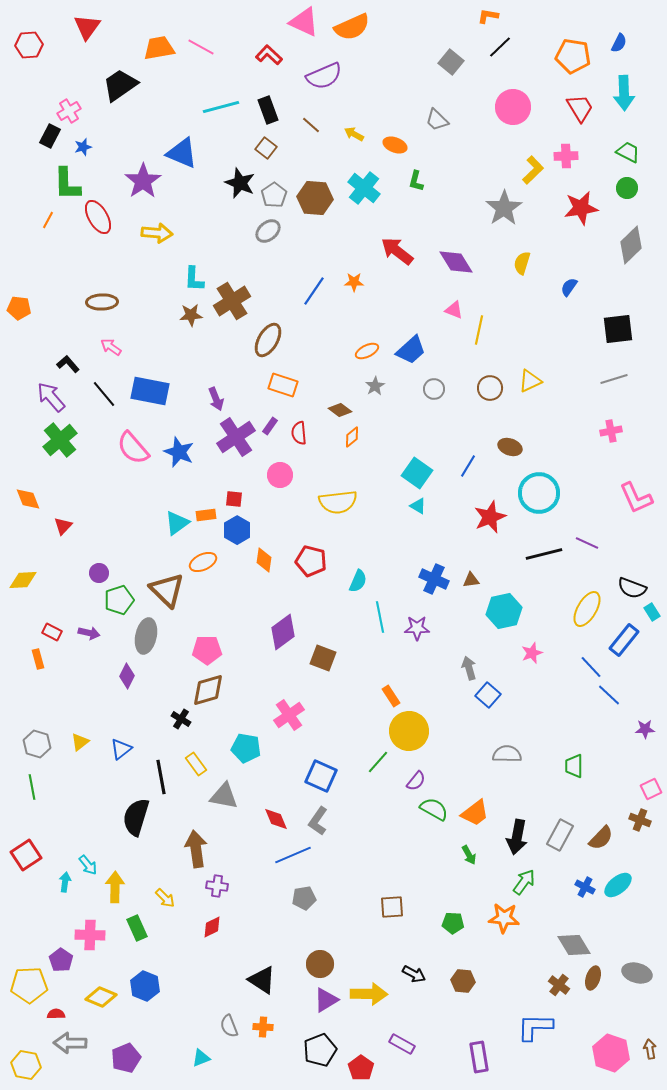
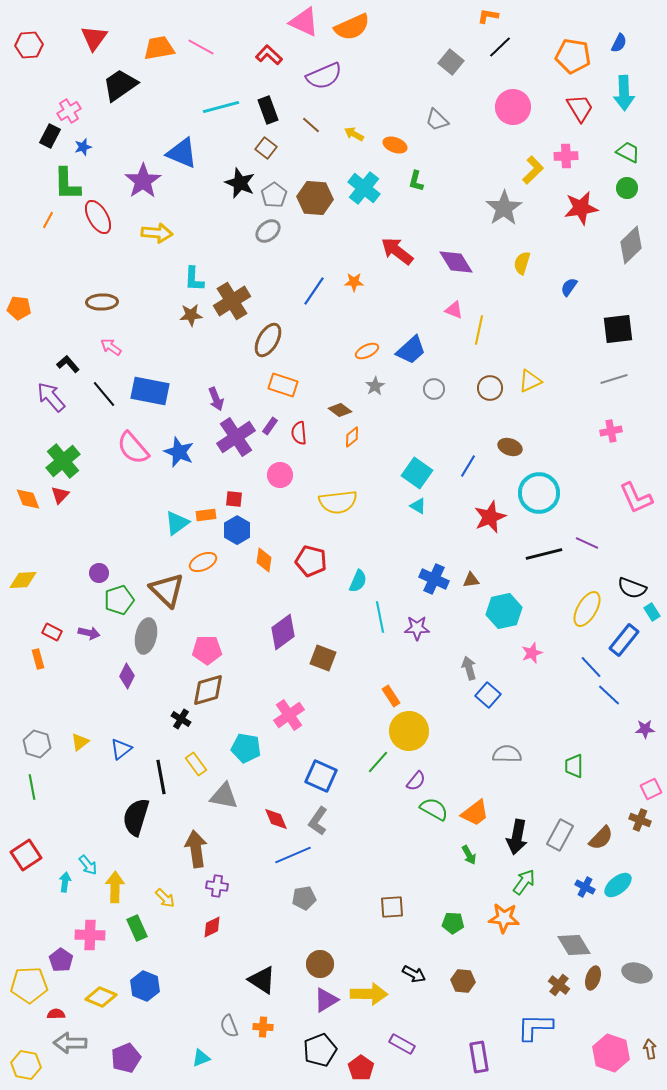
red triangle at (87, 27): moved 7 px right, 11 px down
green cross at (60, 440): moved 3 px right, 21 px down
red triangle at (63, 526): moved 3 px left, 31 px up
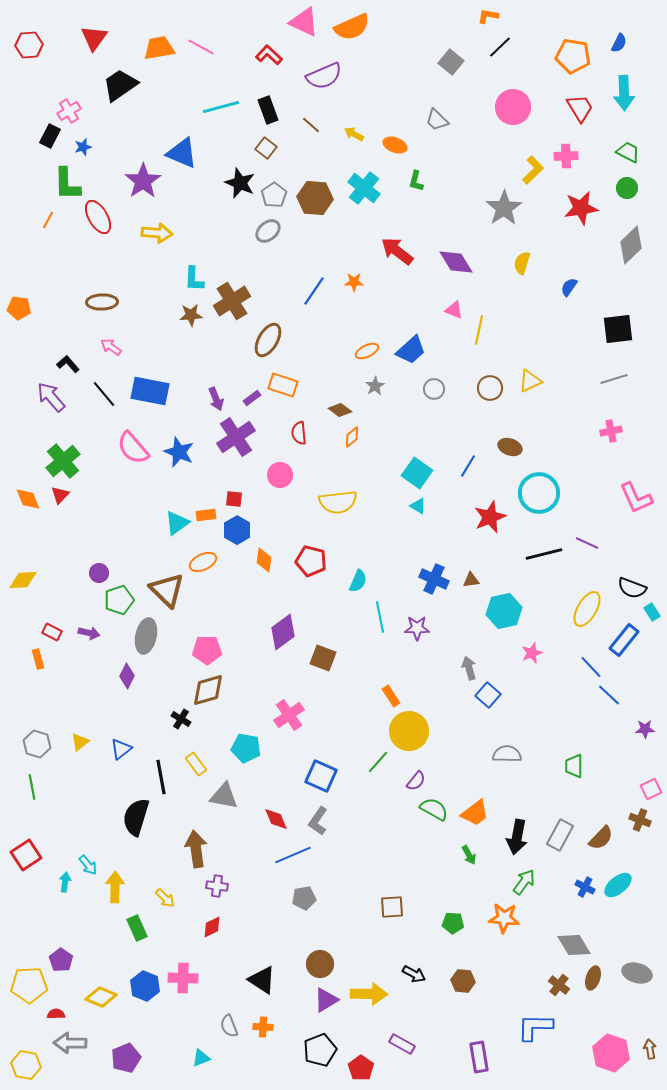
purple rectangle at (270, 426): moved 18 px left, 28 px up; rotated 18 degrees clockwise
pink cross at (90, 935): moved 93 px right, 43 px down
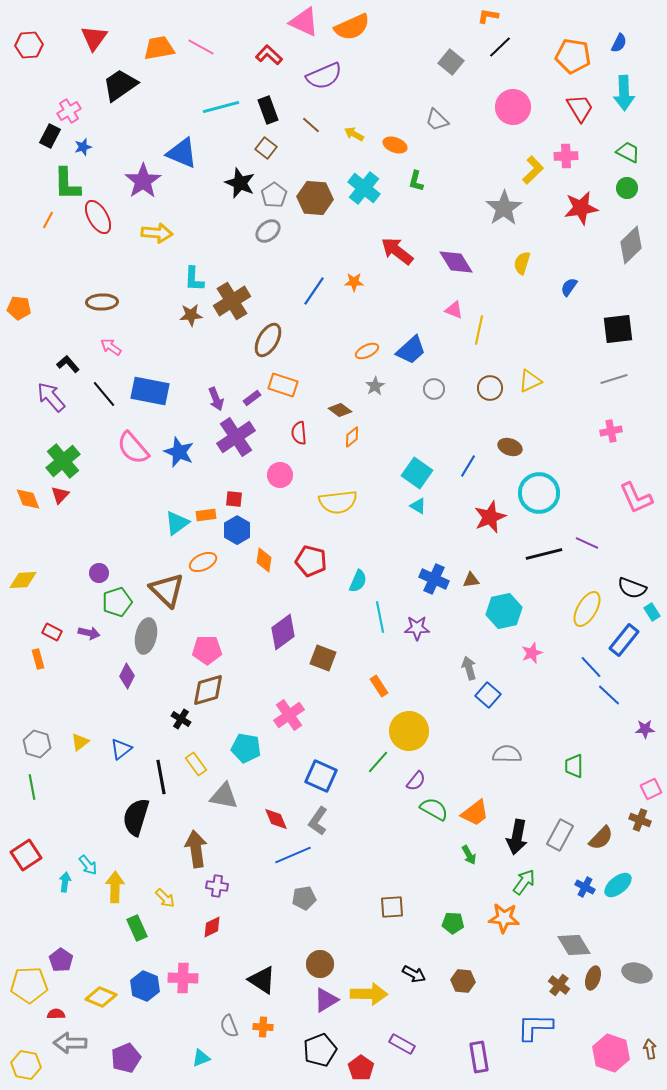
green pentagon at (119, 600): moved 2 px left, 2 px down
orange rectangle at (391, 696): moved 12 px left, 10 px up
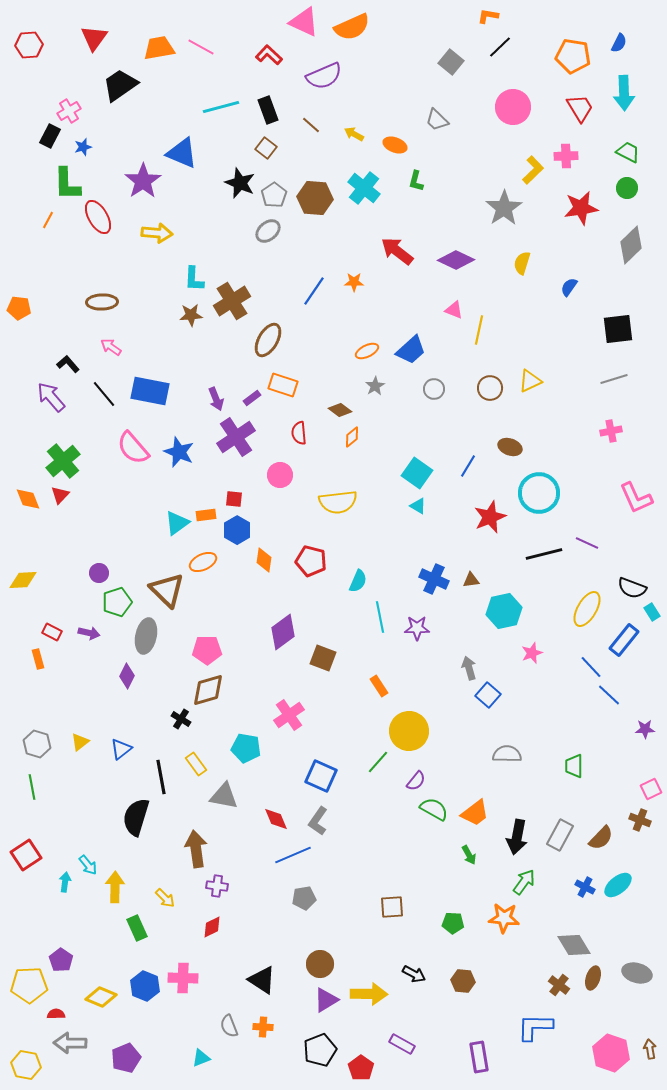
purple diamond at (456, 262): moved 2 px up; rotated 33 degrees counterclockwise
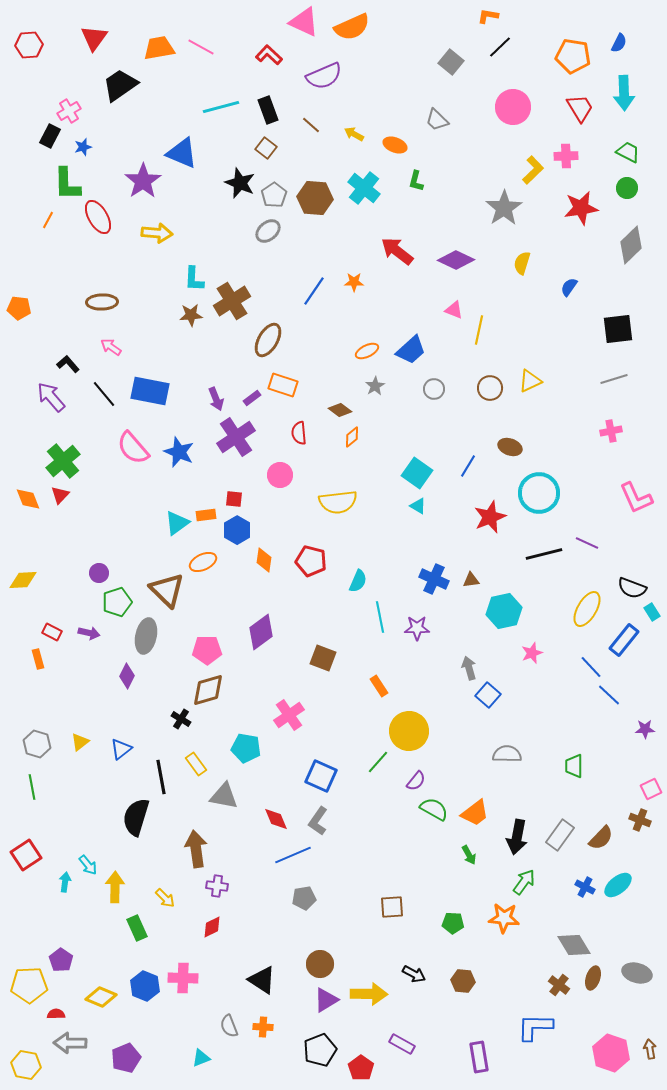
purple diamond at (283, 632): moved 22 px left
gray rectangle at (560, 835): rotated 8 degrees clockwise
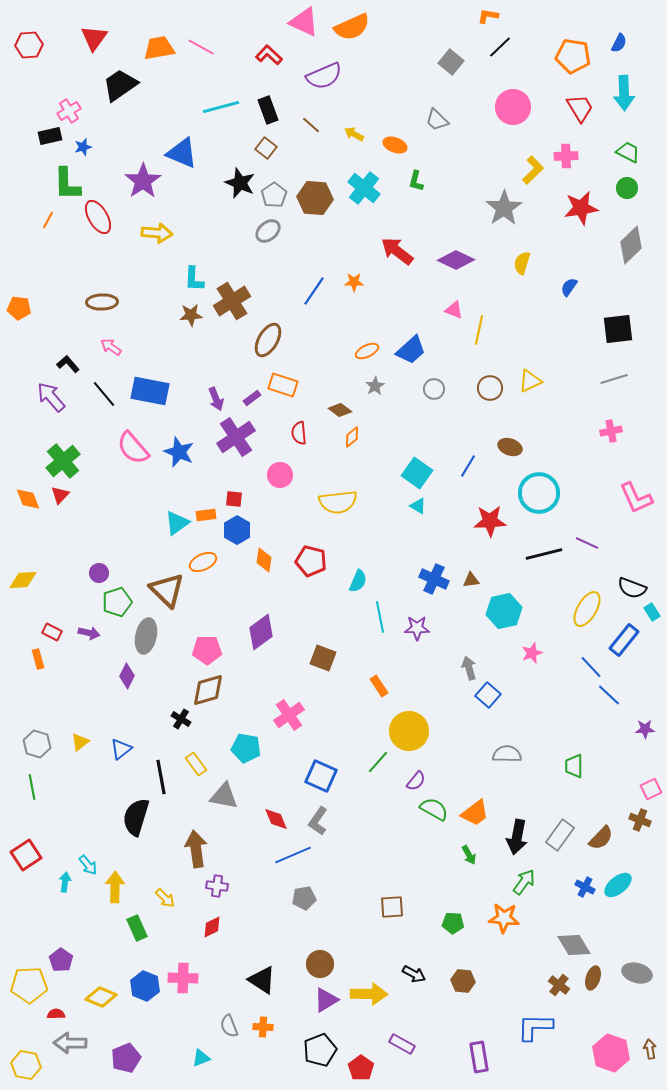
black rectangle at (50, 136): rotated 50 degrees clockwise
red star at (490, 517): moved 4 px down; rotated 20 degrees clockwise
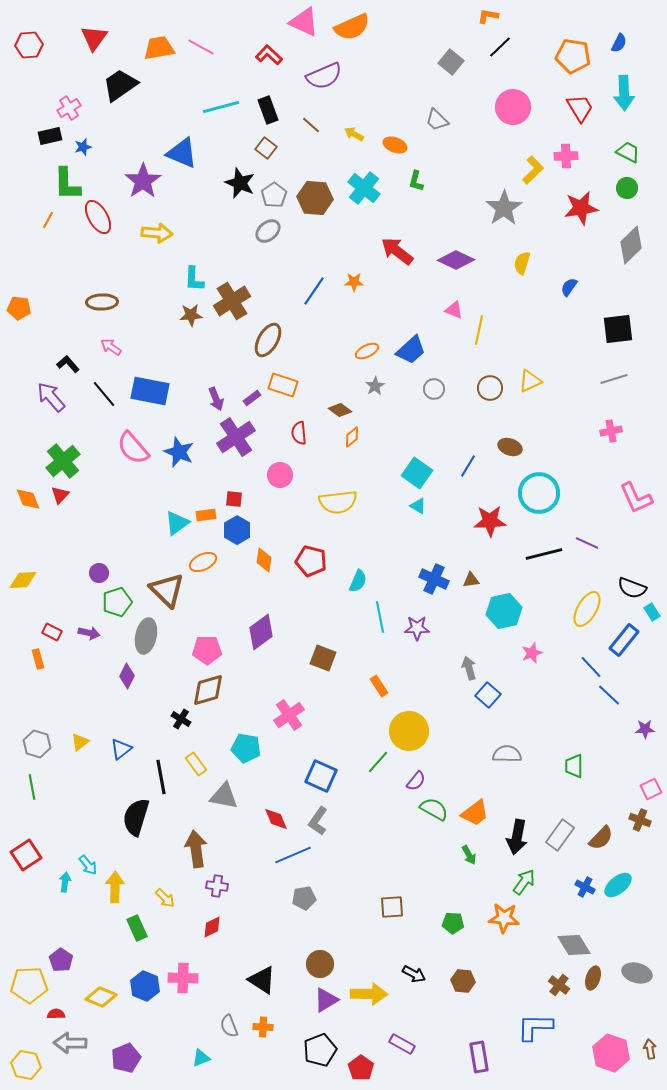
pink cross at (69, 111): moved 3 px up
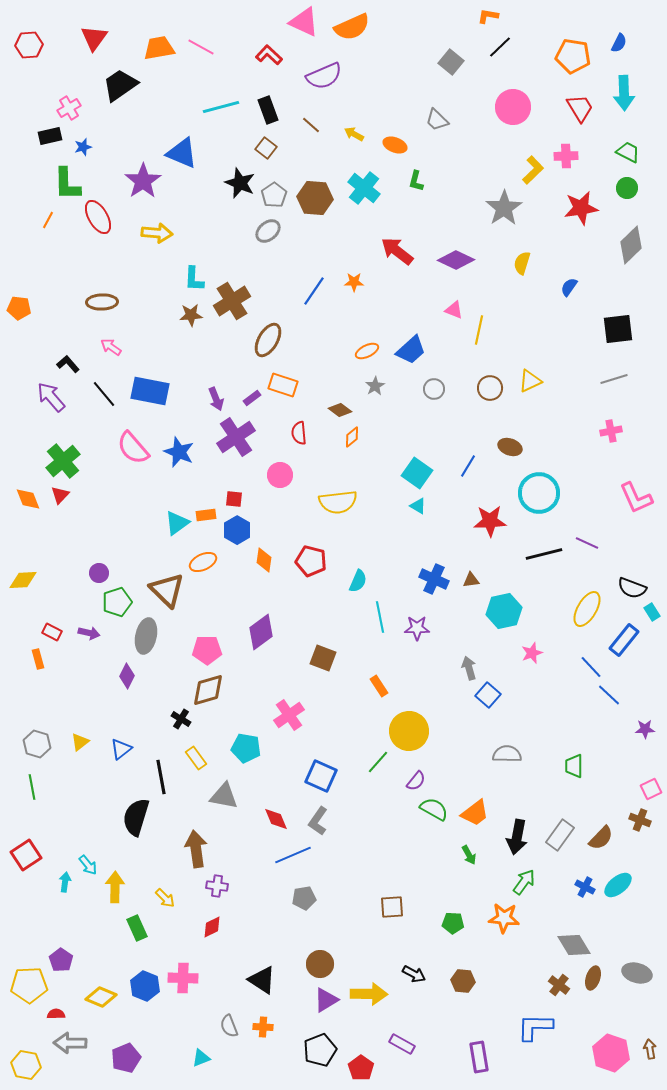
yellow rectangle at (196, 764): moved 6 px up
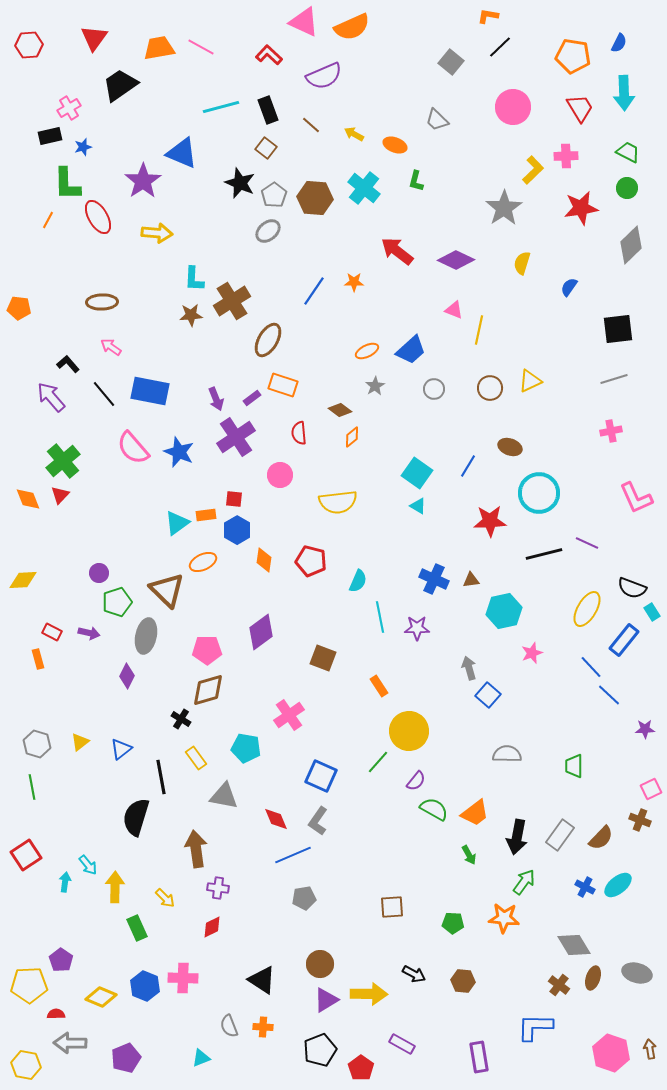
purple cross at (217, 886): moved 1 px right, 2 px down
